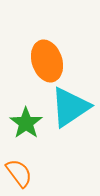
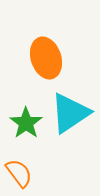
orange ellipse: moved 1 px left, 3 px up
cyan triangle: moved 6 px down
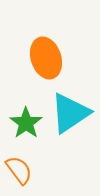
orange semicircle: moved 3 px up
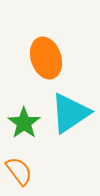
green star: moved 2 px left
orange semicircle: moved 1 px down
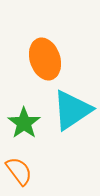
orange ellipse: moved 1 px left, 1 px down
cyan triangle: moved 2 px right, 3 px up
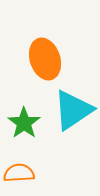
cyan triangle: moved 1 px right
orange semicircle: moved 2 px down; rotated 56 degrees counterclockwise
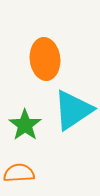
orange ellipse: rotated 12 degrees clockwise
green star: moved 1 px right, 2 px down
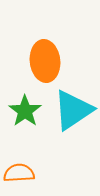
orange ellipse: moved 2 px down
green star: moved 14 px up
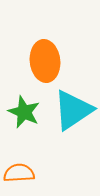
green star: moved 1 px left, 1 px down; rotated 12 degrees counterclockwise
